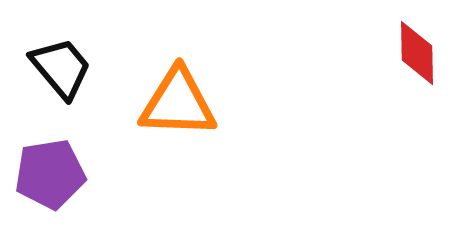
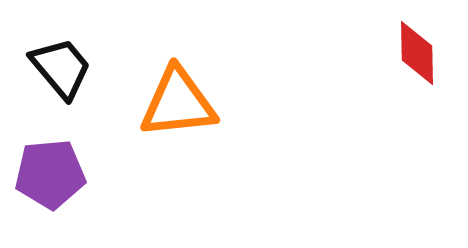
orange triangle: rotated 8 degrees counterclockwise
purple pentagon: rotated 4 degrees clockwise
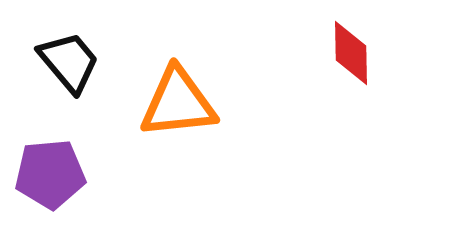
red diamond: moved 66 px left
black trapezoid: moved 8 px right, 6 px up
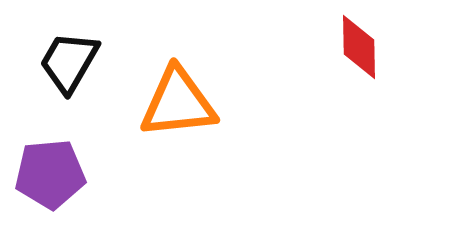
red diamond: moved 8 px right, 6 px up
black trapezoid: rotated 110 degrees counterclockwise
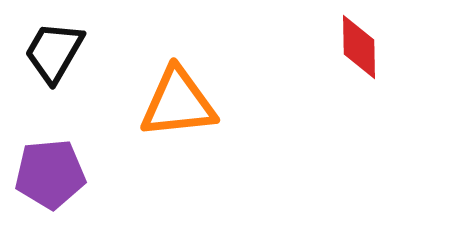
black trapezoid: moved 15 px left, 10 px up
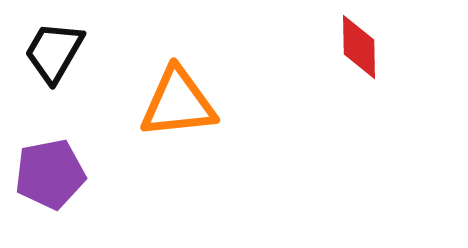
purple pentagon: rotated 6 degrees counterclockwise
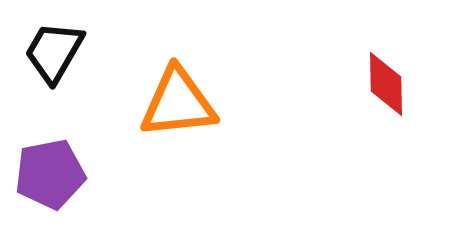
red diamond: moved 27 px right, 37 px down
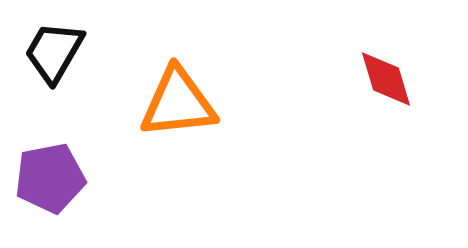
red diamond: moved 5 px up; rotated 16 degrees counterclockwise
purple pentagon: moved 4 px down
